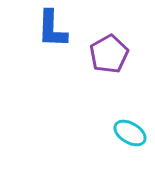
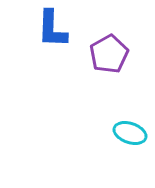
cyan ellipse: rotated 12 degrees counterclockwise
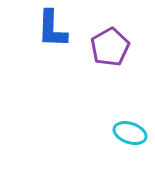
purple pentagon: moved 1 px right, 7 px up
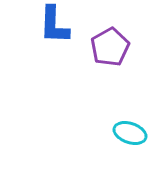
blue L-shape: moved 2 px right, 4 px up
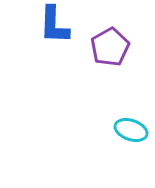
cyan ellipse: moved 1 px right, 3 px up
